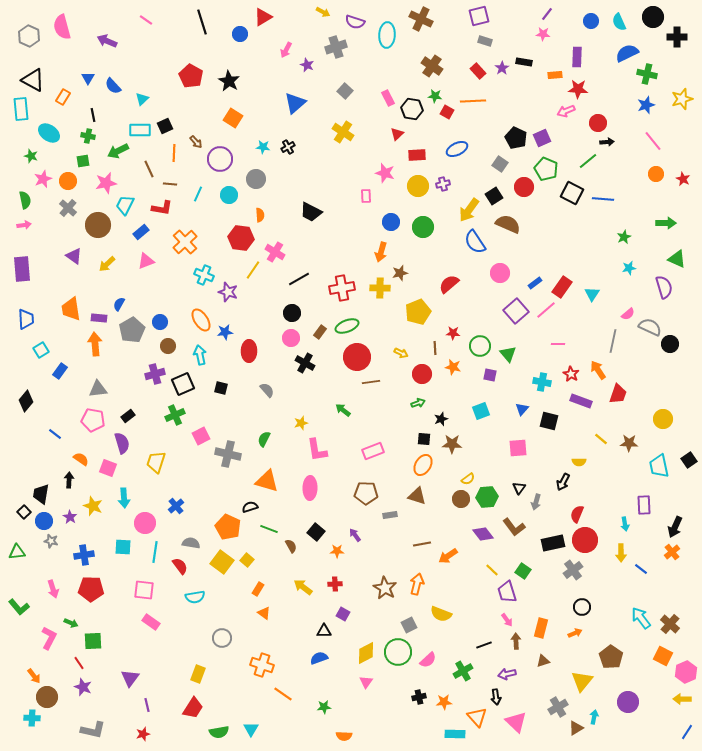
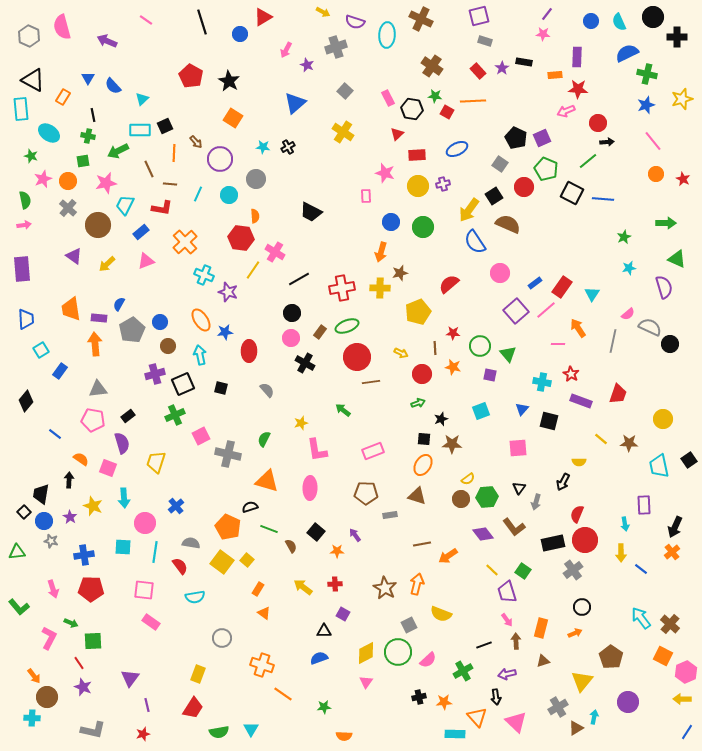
orange semicircle at (260, 215): moved 5 px left, 1 px down
orange arrow at (598, 370): moved 20 px left, 42 px up
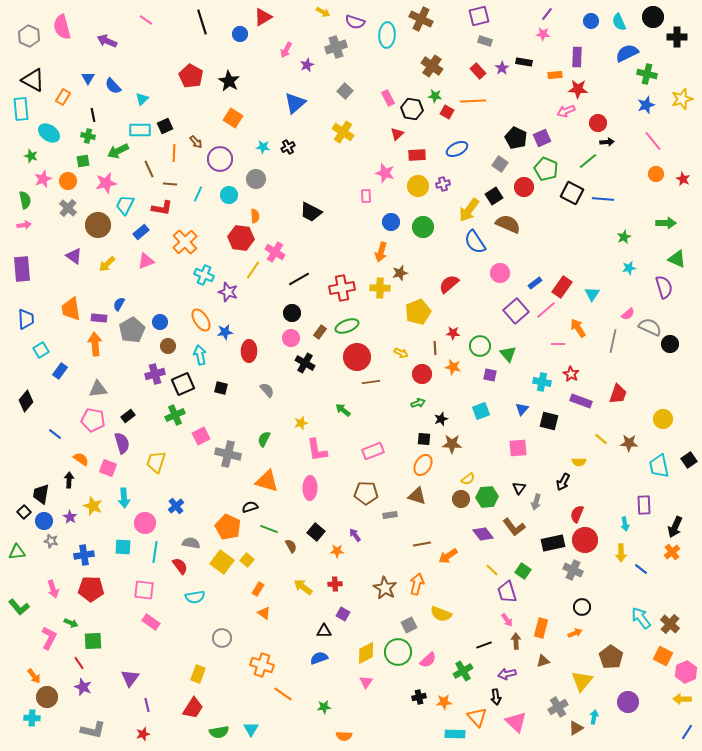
purple star at (307, 65): rotated 24 degrees clockwise
gray cross at (573, 570): rotated 30 degrees counterclockwise
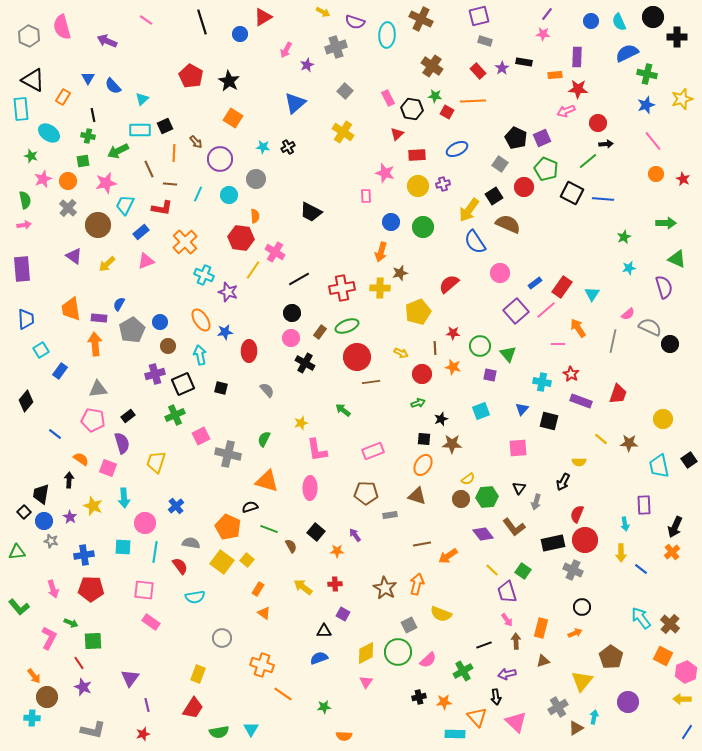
black arrow at (607, 142): moved 1 px left, 2 px down
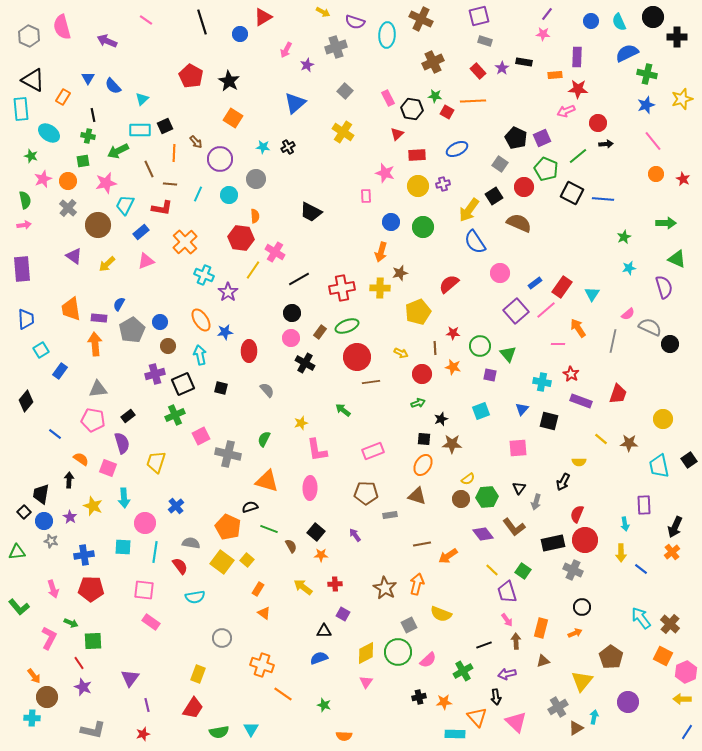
brown cross at (432, 66): moved 1 px right, 4 px up; rotated 30 degrees clockwise
green line at (588, 161): moved 10 px left, 5 px up
brown semicircle at (508, 224): moved 11 px right, 1 px up
purple star at (228, 292): rotated 18 degrees clockwise
orange star at (337, 551): moved 16 px left, 4 px down
green star at (324, 707): moved 2 px up; rotated 24 degrees clockwise
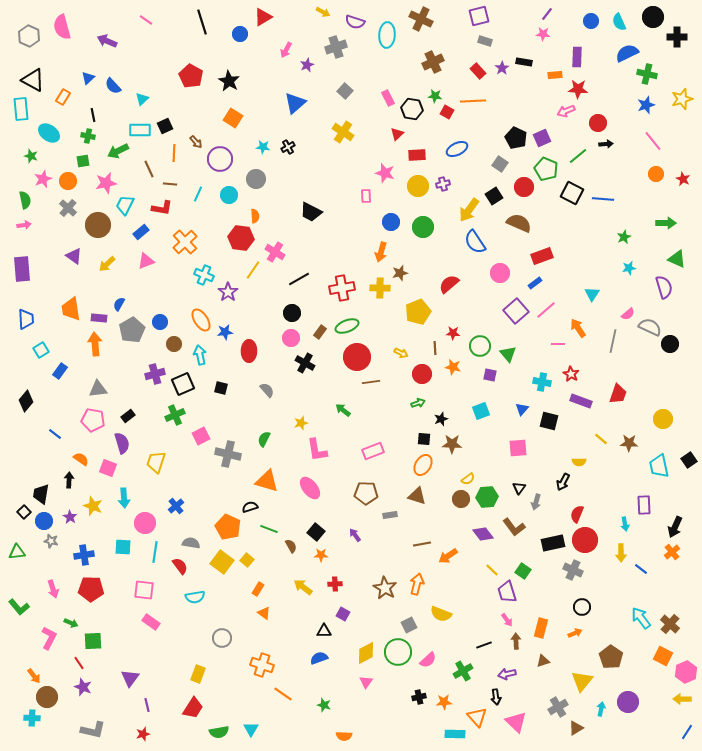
blue triangle at (88, 78): rotated 16 degrees clockwise
red rectangle at (562, 287): moved 20 px left, 31 px up; rotated 35 degrees clockwise
brown circle at (168, 346): moved 6 px right, 2 px up
pink ellipse at (310, 488): rotated 40 degrees counterclockwise
cyan arrow at (594, 717): moved 7 px right, 8 px up
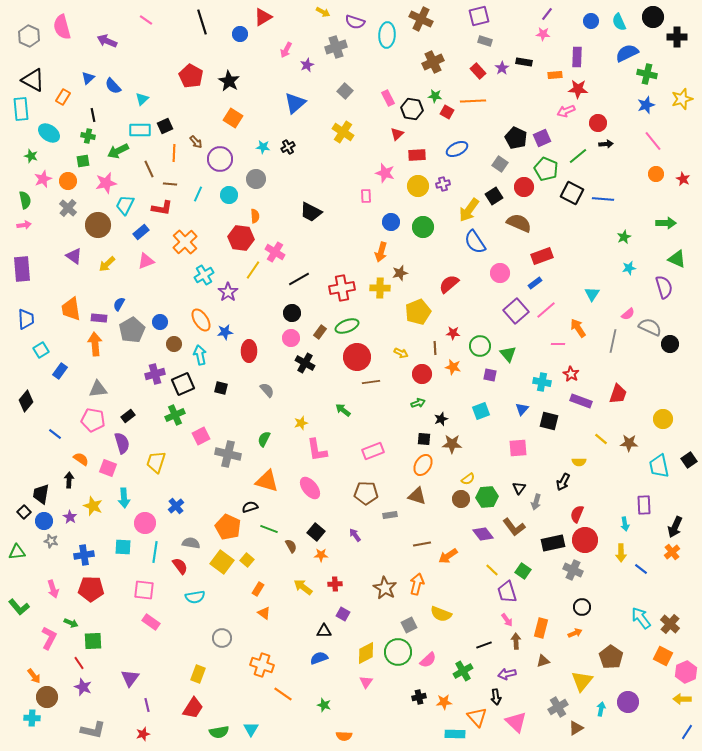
cyan cross at (204, 275): rotated 36 degrees clockwise
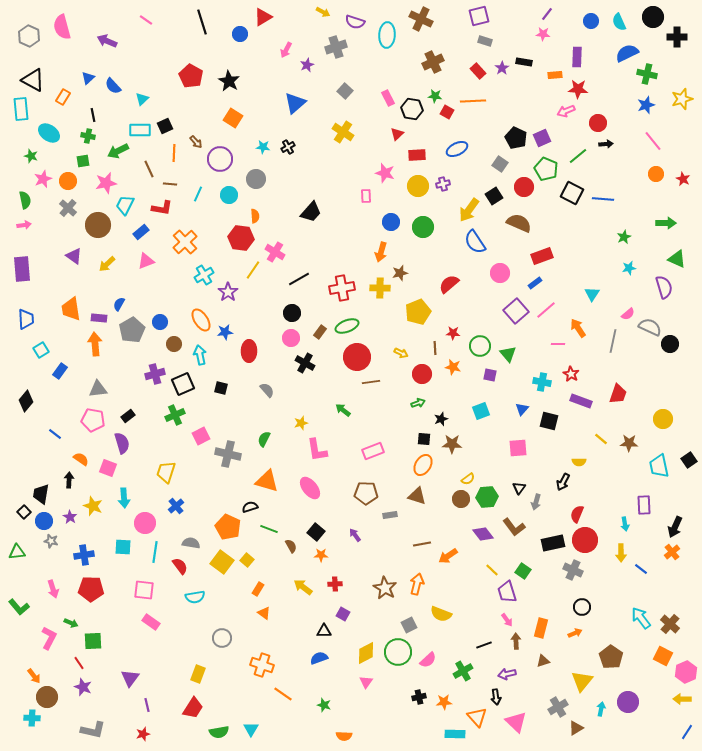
black trapezoid at (311, 212): rotated 75 degrees counterclockwise
yellow trapezoid at (156, 462): moved 10 px right, 10 px down
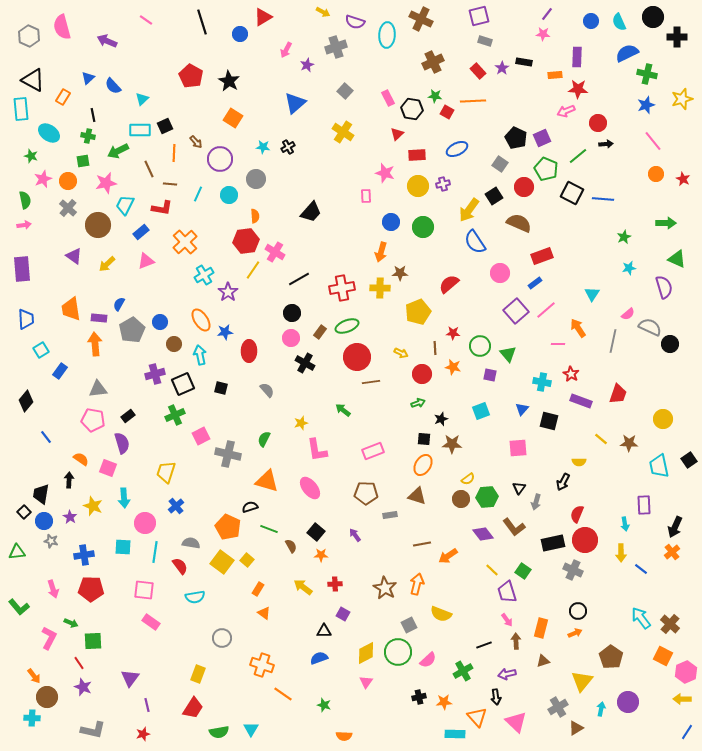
red hexagon at (241, 238): moved 5 px right, 3 px down; rotated 15 degrees counterclockwise
brown star at (400, 273): rotated 14 degrees clockwise
blue line at (55, 434): moved 9 px left, 3 px down; rotated 16 degrees clockwise
black circle at (582, 607): moved 4 px left, 4 px down
